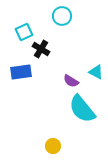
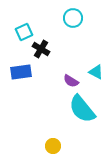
cyan circle: moved 11 px right, 2 px down
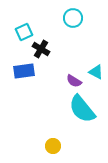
blue rectangle: moved 3 px right, 1 px up
purple semicircle: moved 3 px right
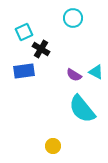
purple semicircle: moved 6 px up
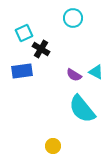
cyan square: moved 1 px down
blue rectangle: moved 2 px left
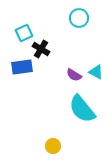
cyan circle: moved 6 px right
blue rectangle: moved 4 px up
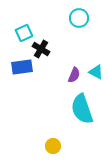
purple semicircle: rotated 98 degrees counterclockwise
cyan semicircle: rotated 20 degrees clockwise
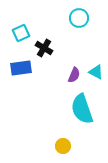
cyan square: moved 3 px left
black cross: moved 3 px right, 1 px up
blue rectangle: moved 1 px left, 1 px down
yellow circle: moved 10 px right
